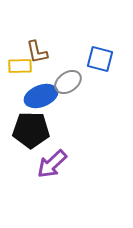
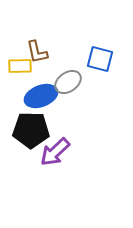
purple arrow: moved 3 px right, 12 px up
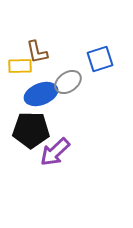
blue square: rotated 32 degrees counterclockwise
blue ellipse: moved 2 px up
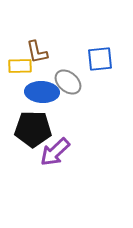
blue square: rotated 12 degrees clockwise
gray ellipse: rotated 76 degrees clockwise
blue ellipse: moved 1 px right, 2 px up; rotated 24 degrees clockwise
black pentagon: moved 2 px right, 1 px up
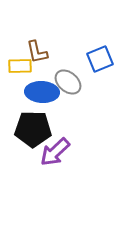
blue square: rotated 16 degrees counterclockwise
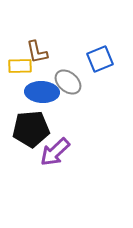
black pentagon: moved 2 px left; rotated 6 degrees counterclockwise
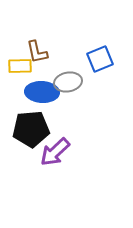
gray ellipse: rotated 52 degrees counterclockwise
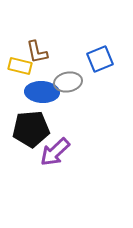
yellow rectangle: rotated 15 degrees clockwise
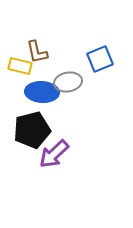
black pentagon: moved 1 px right, 1 px down; rotated 9 degrees counterclockwise
purple arrow: moved 1 px left, 2 px down
